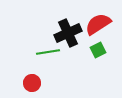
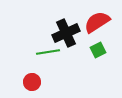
red semicircle: moved 1 px left, 2 px up
black cross: moved 2 px left
red circle: moved 1 px up
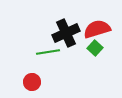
red semicircle: moved 7 px down; rotated 16 degrees clockwise
green square: moved 3 px left, 2 px up; rotated 21 degrees counterclockwise
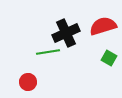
red semicircle: moved 6 px right, 3 px up
green square: moved 14 px right, 10 px down; rotated 14 degrees counterclockwise
red circle: moved 4 px left
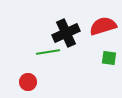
green square: rotated 21 degrees counterclockwise
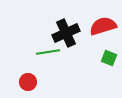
green square: rotated 14 degrees clockwise
